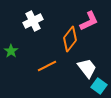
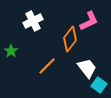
orange line: rotated 18 degrees counterclockwise
cyan square: moved 1 px up
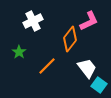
green star: moved 8 px right, 1 px down
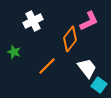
green star: moved 5 px left; rotated 16 degrees counterclockwise
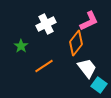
white cross: moved 13 px right, 3 px down
orange diamond: moved 6 px right, 4 px down
green star: moved 7 px right, 6 px up; rotated 16 degrees clockwise
orange line: moved 3 px left; rotated 12 degrees clockwise
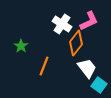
white cross: moved 16 px right; rotated 30 degrees counterclockwise
orange line: rotated 36 degrees counterclockwise
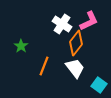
white trapezoid: moved 12 px left
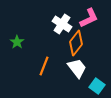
pink L-shape: moved 3 px up
green star: moved 4 px left, 4 px up
white trapezoid: moved 2 px right
cyan square: moved 2 px left, 1 px down
